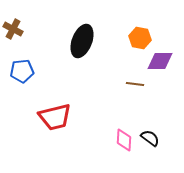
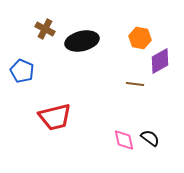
brown cross: moved 32 px right
black ellipse: rotated 56 degrees clockwise
purple diamond: rotated 28 degrees counterclockwise
blue pentagon: rotated 30 degrees clockwise
pink diamond: rotated 15 degrees counterclockwise
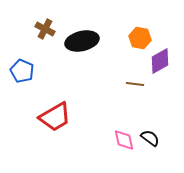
red trapezoid: rotated 16 degrees counterclockwise
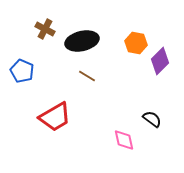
orange hexagon: moved 4 px left, 5 px down
purple diamond: rotated 16 degrees counterclockwise
brown line: moved 48 px left, 8 px up; rotated 24 degrees clockwise
black semicircle: moved 2 px right, 19 px up
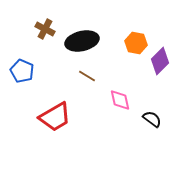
pink diamond: moved 4 px left, 40 px up
